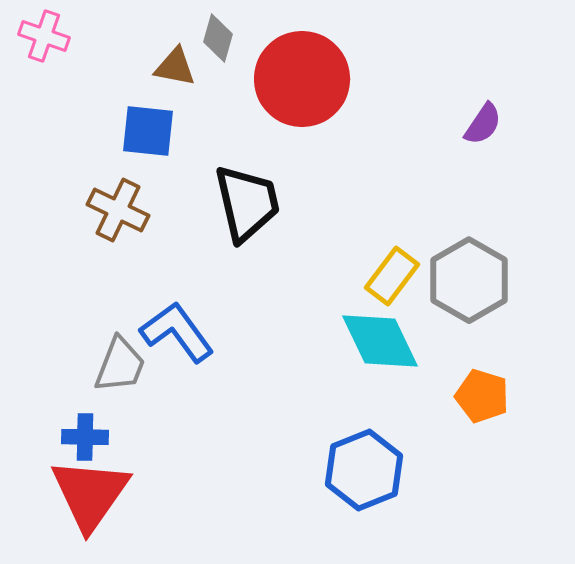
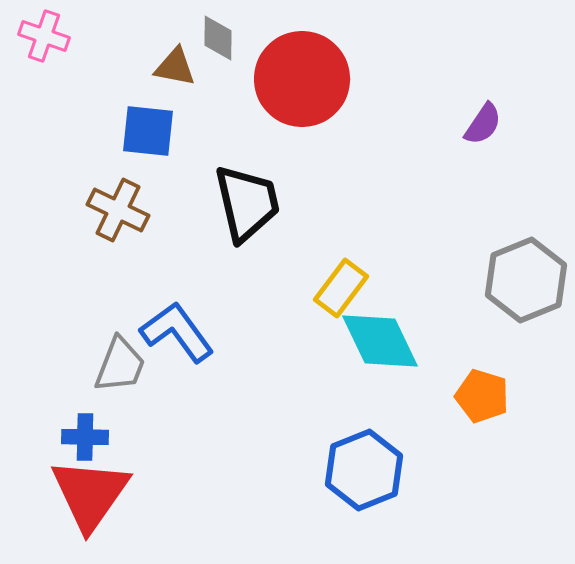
gray diamond: rotated 15 degrees counterclockwise
yellow rectangle: moved 51 px left, 12 px down
gray hexagon: moved 57 px right; rotated 8 degrees clockwise
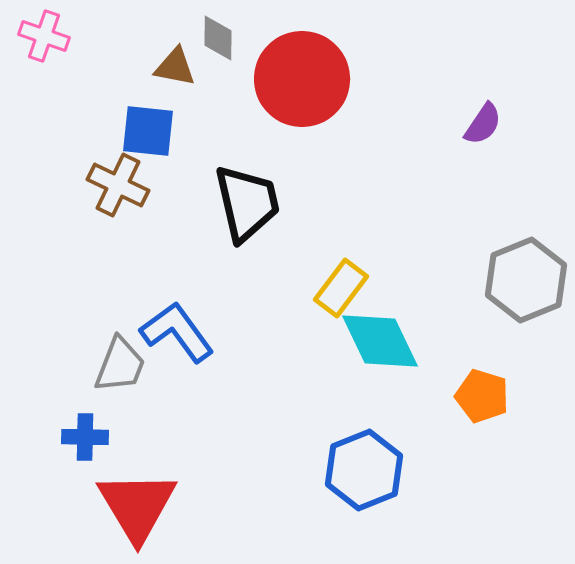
brown cross: moved 25 px up
red triangle: moved 47 px right, 12 px down; rotated 6 degrees counterclockwise
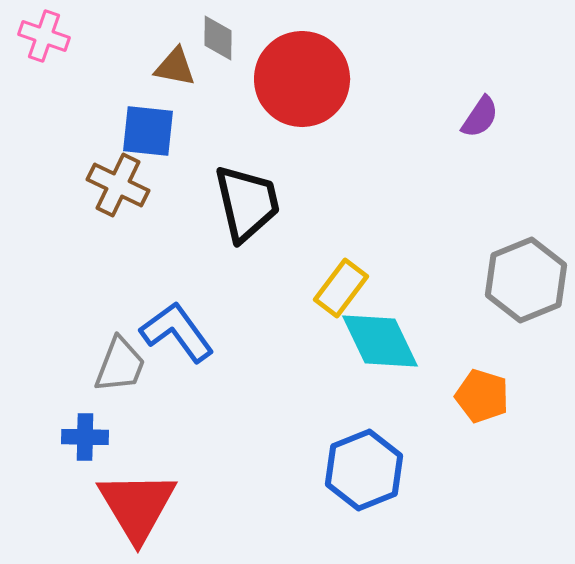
purple semicircle: moved 3 px left, 7 px up
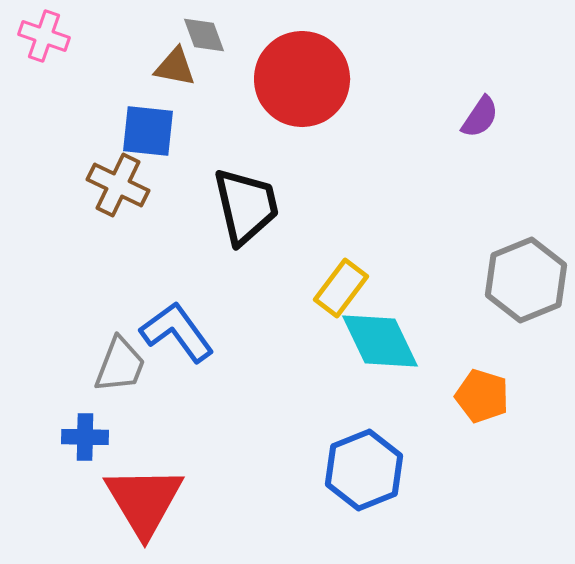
gray diamond: moved 14 px left, 3 px up; rotated 21 degrees counterclockwise
black trapezoid: moved 1 px left, 3 px down
red triangle: moved 7 px right, 5 px up
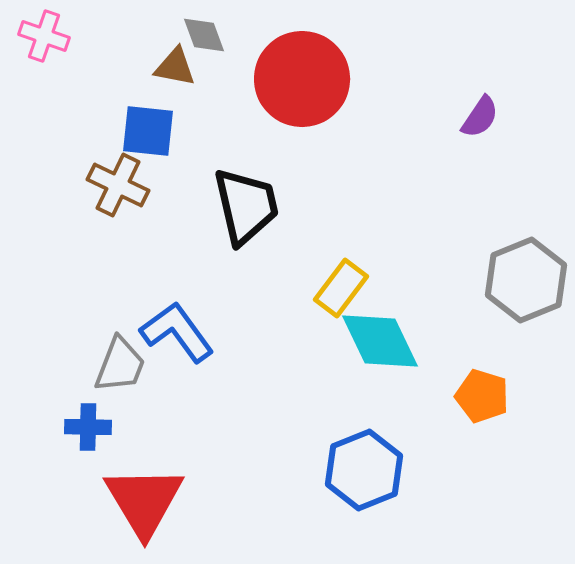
blue cross: moved 3 px right, 10 px up
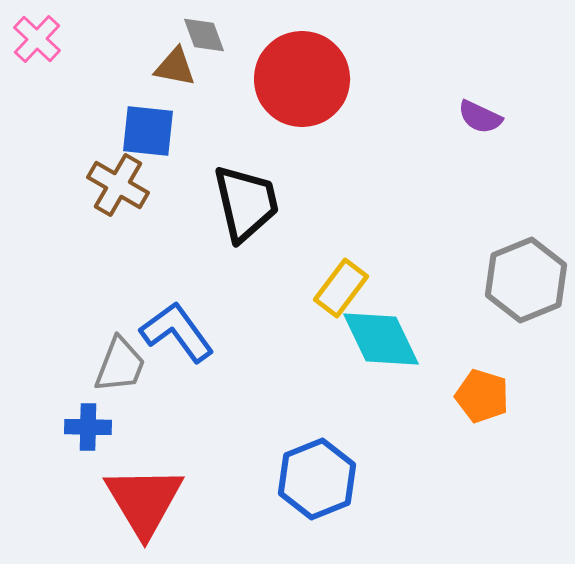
pink cross: moved 7 px left, 3 px down; rotated 24 degrees clockwise
purple semicircle: rotated 81 degrees clockwise
brown cross: rotated 4 degrees clockwise
black trapezoid: moved 3 px up
cyan diamond: moved 1 px right, 2 px up
blue hexagon: moved 47 px left, 9 px down
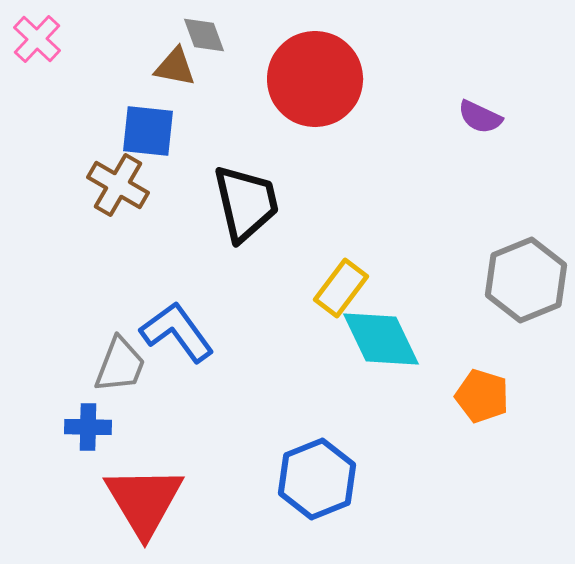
red circle: moved 13 px right
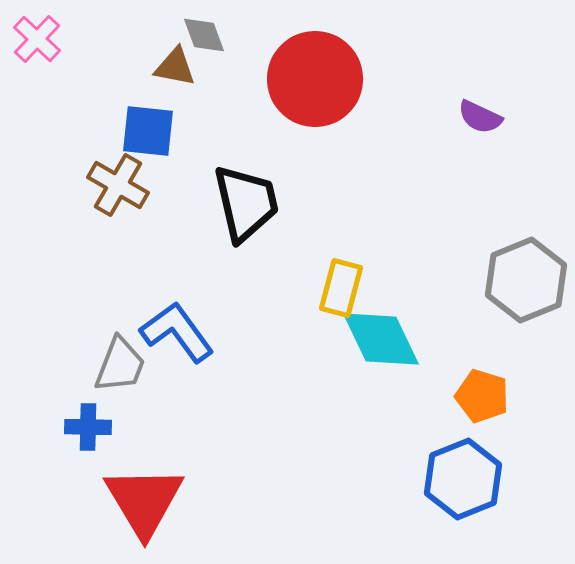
yellow rectangle: rotated 22 degrees counterclockwise
blue hexagon: moved 146 px right
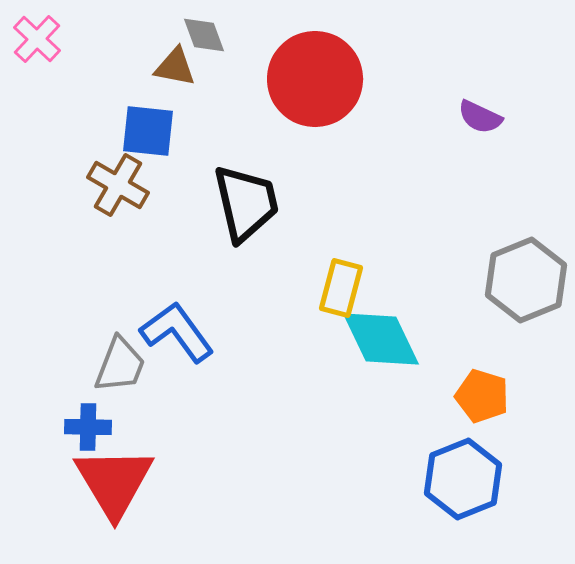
red triangle: moved 30 px left, 19 px up
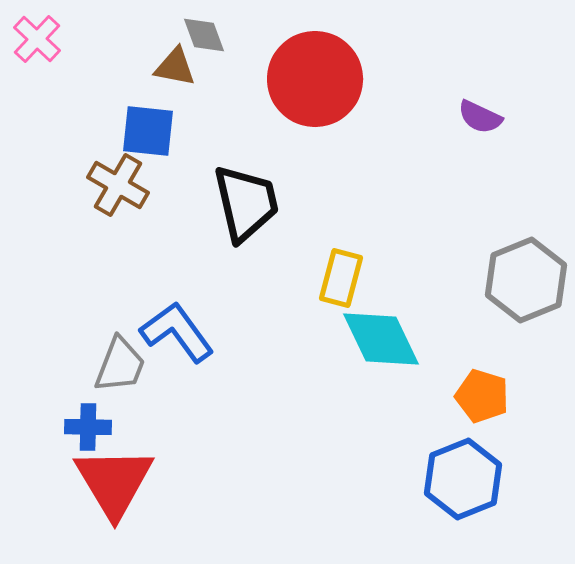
yellow rectangle: moved 10 px up
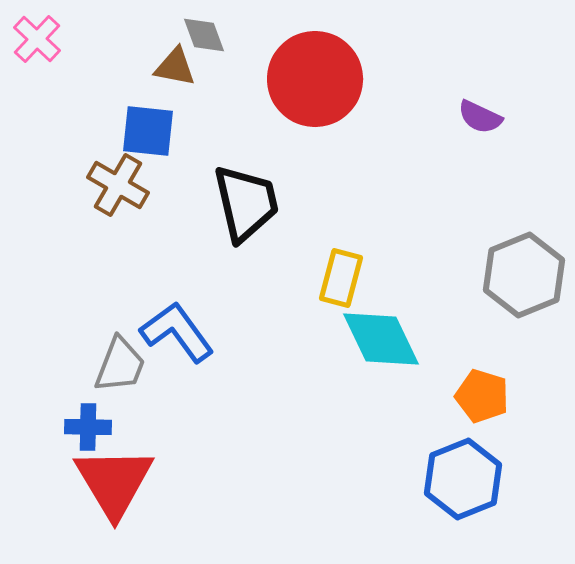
gray hexagon: moved 2 px left, 5 px up
